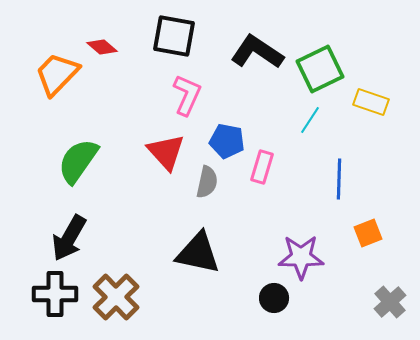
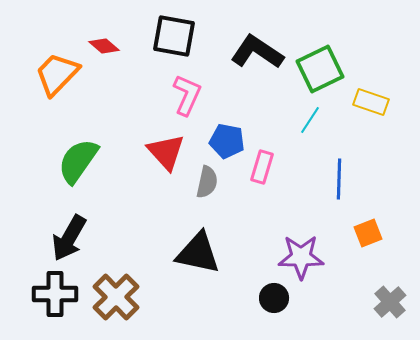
red diamond: moved 2 px right, 1 px up
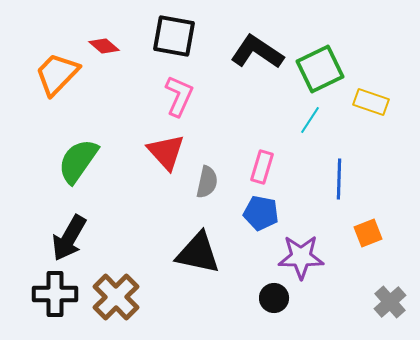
pink L-shape: moved 8 px left, 1 px down
blue pentagon: moved 34 px right, 72 px down
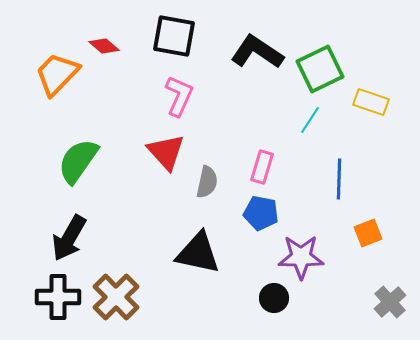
black cross: moved 3 px right, 3 px down
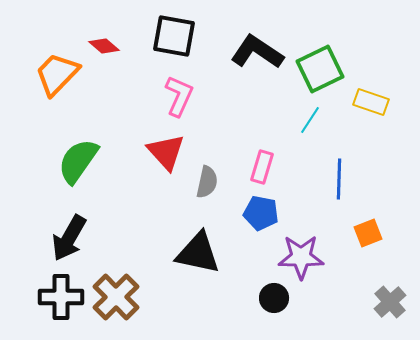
black cross: moved 3 px right
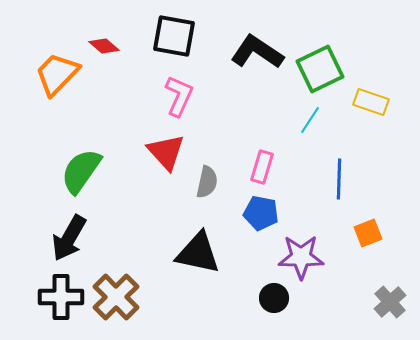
green semicircle: moved 3 px right, 10 px down
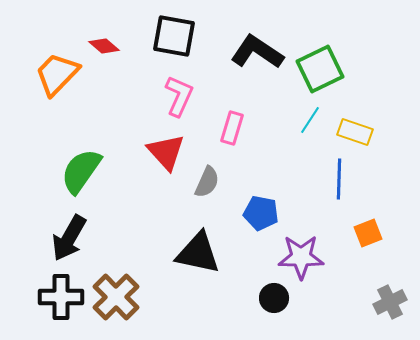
yellow rectangle: moved 16 px left, 30 px down
pink rectangle: moved 30 px left, 39 px up
gray semicircle: rotated 12 degrees clockwise
gray cross: rotated 16 degrees clockwise
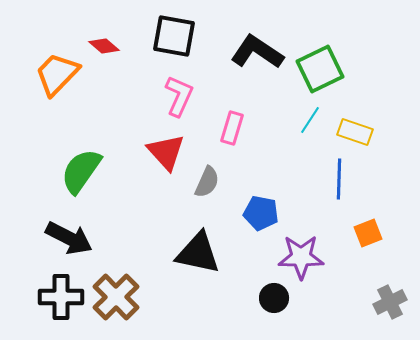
black arrow: rotated 93 degrees counterclockwise
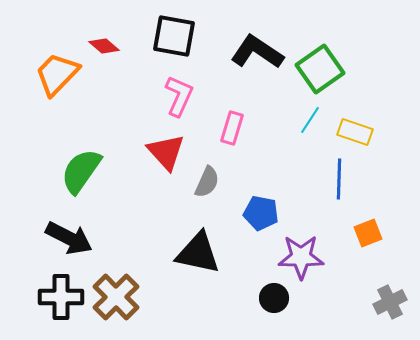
green square: rotated 9 degrees counterclockwise
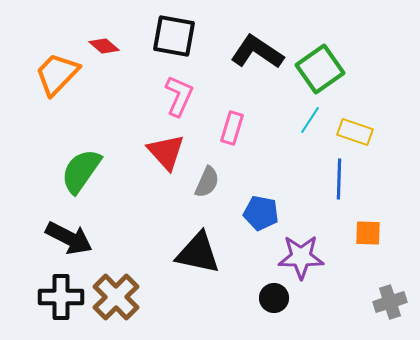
orange square: rotated 24 degrees clockwise
gray cross: rotated 8 degrees clockwise
